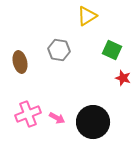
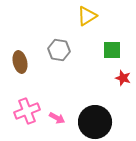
green square: rotated 24 degrees counterclockwise
pink cross: moved 1 px left, 3 px up
black circle: moved 2 px right
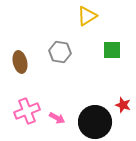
gray hexagon: moved 1 px right, 2 px down
red star: moved 27 px down
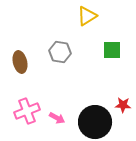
red star: rotated 14 degrees counterclockwise
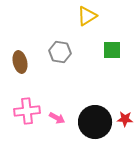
red star: moved 2 px right, 14 px down
pink cross: rotated 15 degrees clockwise
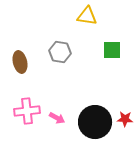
yellow triangle: rotated 40 degrees clockwise
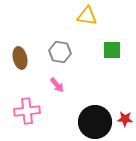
brown ellipse: moved 4 px up
pink arrow: moved 33 px up; rotated 21 degrees clockwise
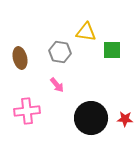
yellow triangle: moved 1 px left, 16 px down
black circle: moved 4 px left, 4 px up
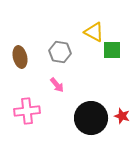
yellow triangle: moved 8 px right; rotated 20 degrees clockwise
brown ellipse: moved 1 px up
red star: moved 3 px left, 3 px up; rotated 14 degrees clockwise
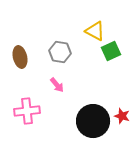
yellow triangle: moved 1 px right, 1 px up
green square: moved 1 px left, 1 px down; rotated 24 degrees counterclockwise
black circle: moved 2 px right, 3 px down
